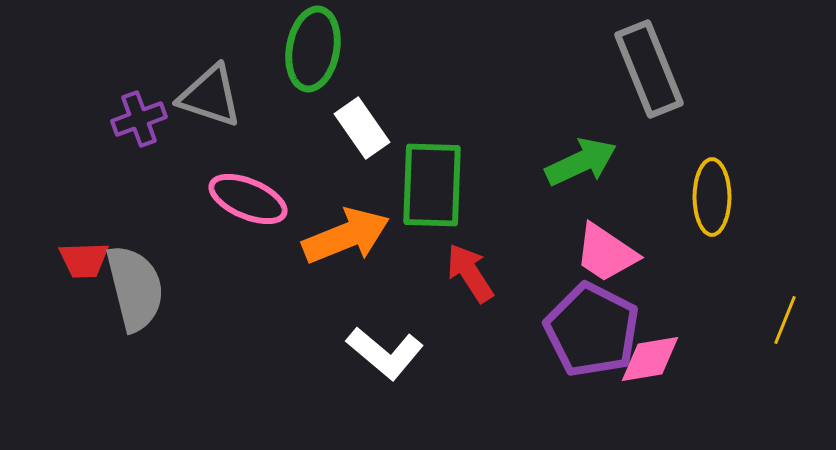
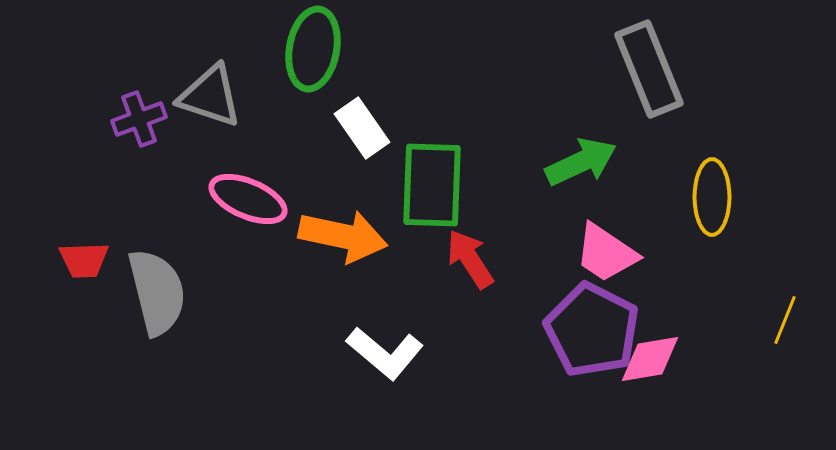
orange arrow: moved 3 px left; rotated 34 degrees clockwise
red arrow: moved 14 px up
gray semicircle: moved 22 px right, 4 px down
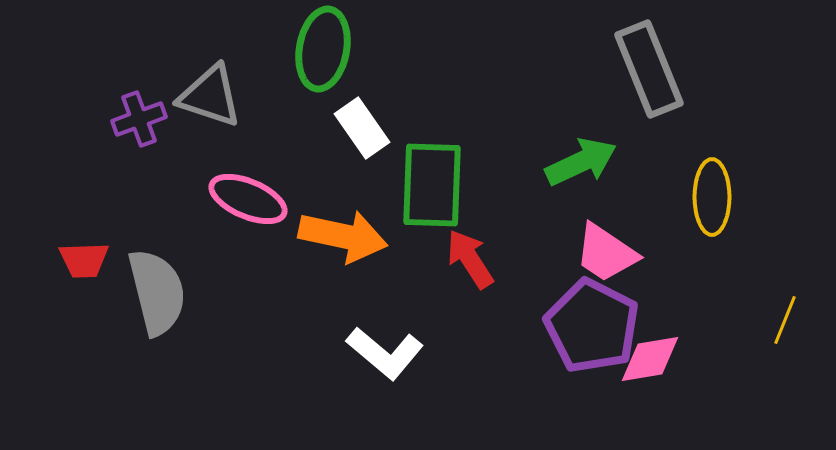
green ellipse: moved 10 px right
purple pentagon: moved 4 px up
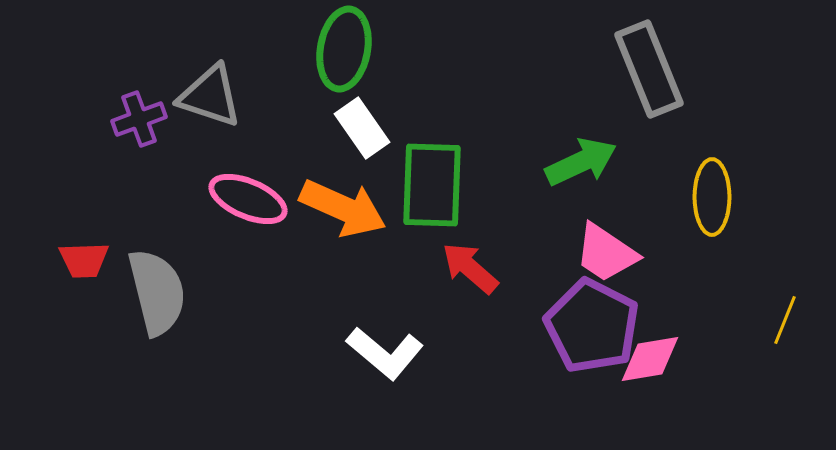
green ellipse: moved 21 px right
orange arrow: moved 28 px up; rotated 12 degrees clockwise
red arrow: moved 9 px down; rotated 16 degrees counterclockwise
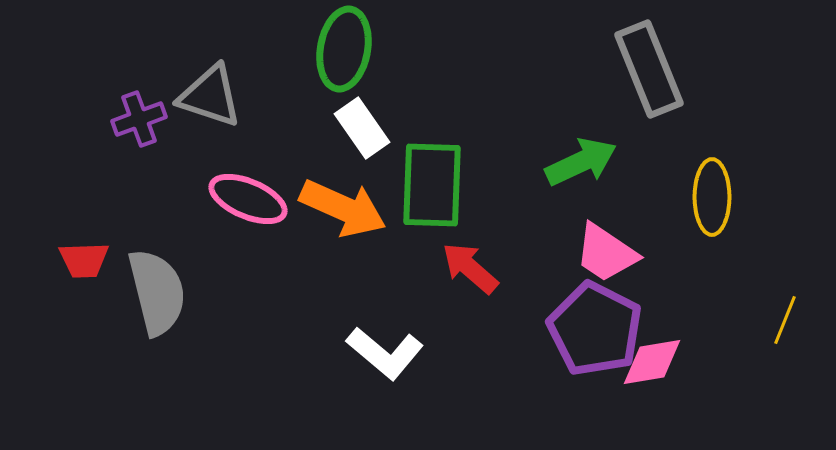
purple pentagon: moved 3 px right, 3 px down
pink diamond: moved 2 px right, 3 px down
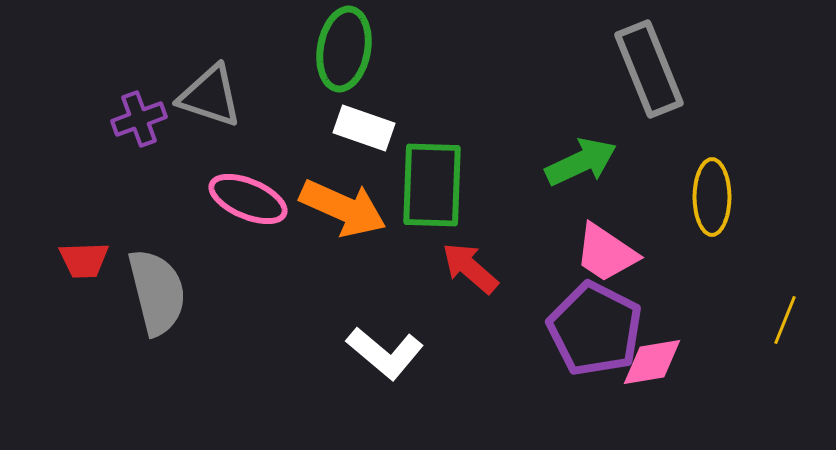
white rectangle: moved 2 px right; rotated 36 degrees counterclockwise
